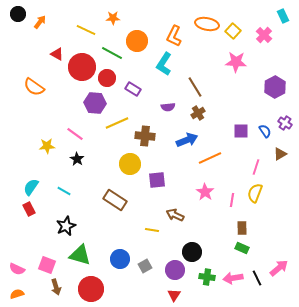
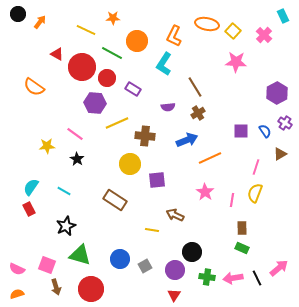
purple hexagon at (275, 87): moved 2 px right, 6 px down
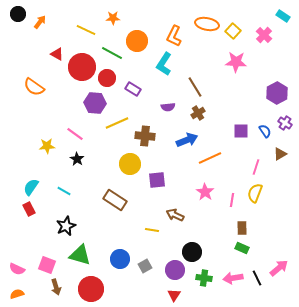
cyan rectangle at (283, 16): rotated 32 degrees counterclockwise
green cross at (207, 277): moved 3 px left, 1 px down
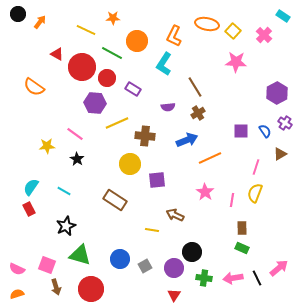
purple circle at (175, 270): moved 1 px left, 2 px up
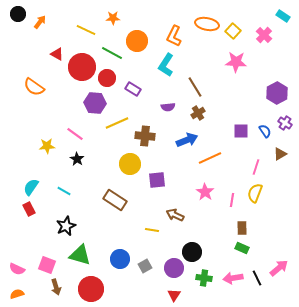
cyan L-shape at (164, 64): moved 2 px right, 1 px down
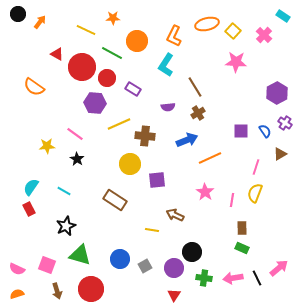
orange ellipse at (207, 24): rotated 25 degrees counterclockwise
yellow line at (117, 123): moved 2 px right, 1 px down
brown arrow at (56, 287): moved 1 px right, 4 px down
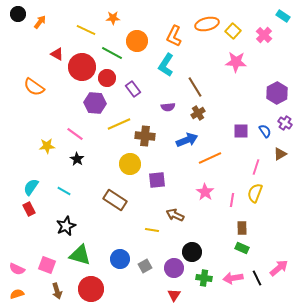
purple rectangle at (133, 89): rotated 21 degrees clockwise
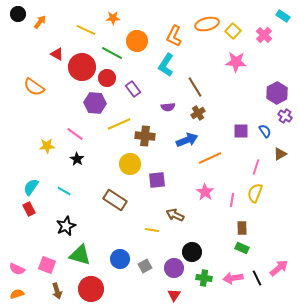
purple cross at (285, 123): moved 7 px up
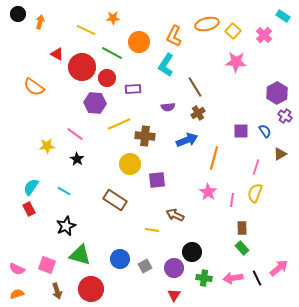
orange arrow at (40, 22): rotated 24 degrees counterclockwise
orange circle at (137, 41): moved 2 px right, 1 px down
purple rectangle at (133, 89): rotated 56 degrees counterclockwise
orange line at (210, 158): moved 4 px right; rotated 50 degrees counterclockwise
pink star at (205, 192): moved 3 px right
green rectangle at (242, 248): rotated 24 degrees clockwise
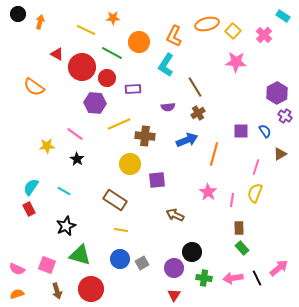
orange line at (214, 158): moved 4 px up
brown rectangle at (242, 228): moved 3 px left
yellow line at (152, 230): moved 31 px left
gray square at (145, 266): moved 3 px left, 3 px up
